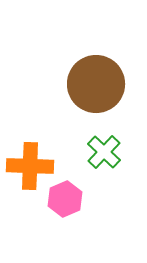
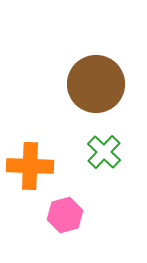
pink hexagon: moved 16 px down; rotated 8 degrees clockwise
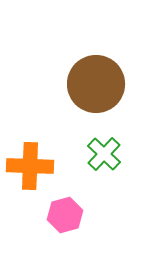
green cross: moved 2 px down
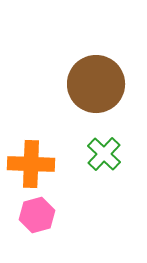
orange cross: moved 1 px right, 2 px up
pink hexagon: moved 28 px left
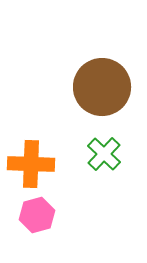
brown circle: moved 6 px right, 3 px down
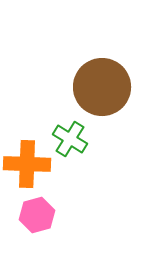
green cross: moved 34 px left, 15 px up; rotated 12 degrees counterclockwise
orange cross: moved 4 px left
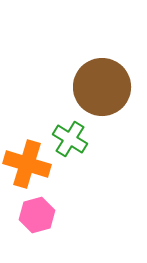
orange cross: rotated 15 degrees clockwise
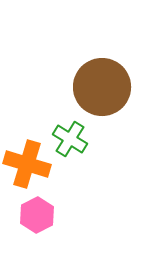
pink hexagon: rotated 12 degrees counterclockwise
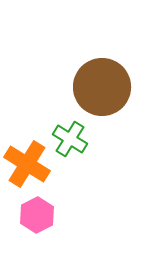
orange cross: rotated 15 degrees clockwise
